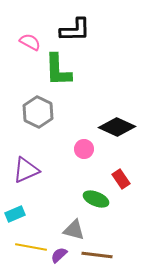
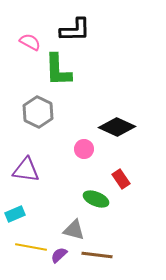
purple triangle: rotated 32 degrees clockwise
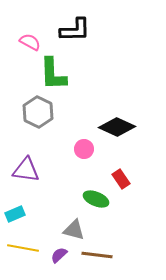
green L-shape: moved 5 px left, 4 px down
yellow line: moved 8 px left, 1 px down
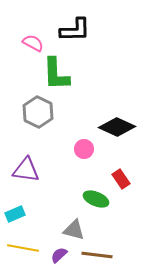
pink semicircle: moved 3 px right, 1 px down
green L-shape: moved 3 px right
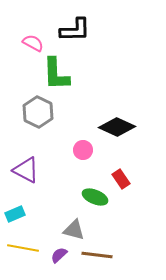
pink circle: moved 1 px left, 1 px down
purple triangle: rotated 20 degrees clockwise
green ellipse: moved 1 px left, 2 px up
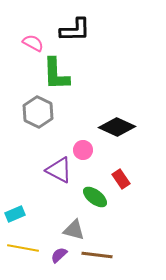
purple triangle: moved 33 px right
green ellipse: rotated 15 degrees clockwise
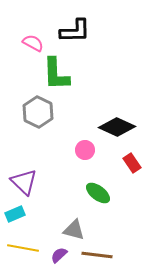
black L-shape: moved 1 px down
pink circle: moved 2 px right
purple triangle: moved 35 px left, 12 px down; rotated 16 degrees clockwise
red rectangle: moved 11 px right, 16 px up
green ellipse: moved 3 px right, 4 px up
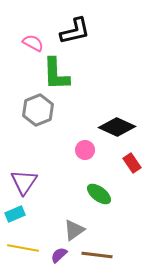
black L-shape: rotated 12 degrees counterclockwise
gray hexagon: moved 2 px up; rotated 12 degrees clockwise
purple triangle: rotated 20 degrees clockwise
green ellipse: moved 1 px right, 1 px down
gray triangle: rotated 50 degrees counterclockwise
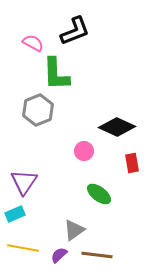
black L-shape: rotated 8 degrees counterclockwise
pink circle: moved 1 px left, 1 px down
red rectangle: rotated 24 degrees clockwise
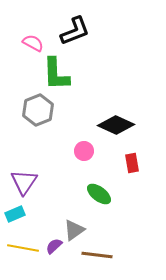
black diamond: moved 1 px left, 2 px up
purple semicircle: moved 5 px left, 9 px up
